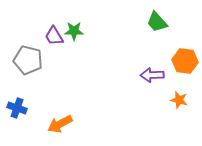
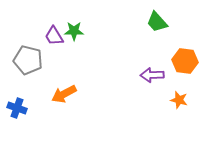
orange arrow: moved 4 px right, 30 px up
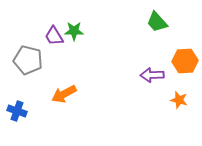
orange hexagon: rotated 10 degrees counterclockwise
blue cross: moved 3 px down
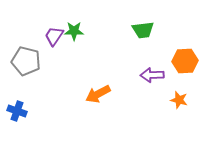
green trapezoid: moved 14 px left, 8 px down; rotated 55 degrees counterclockwise
purple trapezoid: rotated 65 degrees clockwise
gray pentagon: moved 2 px left, 1 px down
orange arrow: moved 34 px right
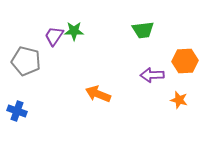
orange arrow: rotated 50 degrees clockwise
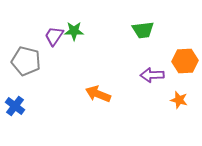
blue cross: moved 2 px left, 5 px up; rotated 18 degrees clockwise
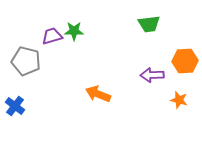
green trapezoid: moved 6 px right, 6 px up
purple trapezoid: moved 2 px left; rotated 40 degrees clockwise
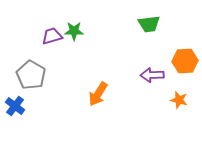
gray pentagon: moved 5 px right, 14 px down; rotated 16 degrees clockwise
orange arrow: rotated 80 degrees counterclockwise
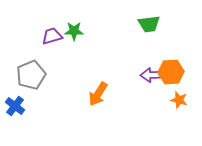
orange hexagon: moved 14 px left, 11 px down
gray pentagon: rotated 20 degrees clockwise
